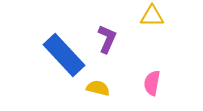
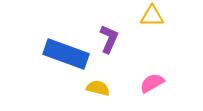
purple L-shape: moved 2 px right
blue rectangle: moved 2 px right, 1 px up; rotated 27 degrees counterclockwise
pink semicircle: rotated 50 degrees clockwise
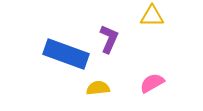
yellow semicircle: rotated 20 degrees counterclockwise
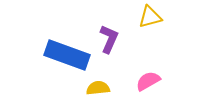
yellow triangle: moved 2 px left, 1 px down; rotated 15 degrees counterclockwise
blue rectangle: moved 1 px right, 1 px down
pink semicircle: moved 4 px left, 2 px up
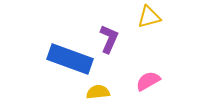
yellow triangle: moved 1 px left
blue rectangle: moved 3 px right, 4 px down
yellow semicircle: moved 4 px down
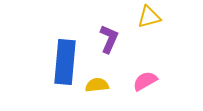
blue rectangle: moved 5 px left, 3 px down; rotated 75 degrees clockwise
pink semicircle: moved 3 px left
yellow semicircle: moved 1 px left, 7 px up
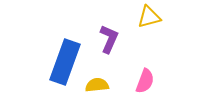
blue rectangle: rotated 15 degrees clockwise
pink semicircle: rotated 140 degrees clockwise
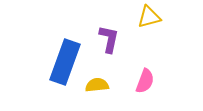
purple L-shape: rotated 12 degrees counterclockwise
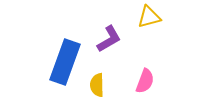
purple L-shape: rotated 48 degrees clockwise
yellow semicircle: rotated 85 degrees counterclockwise
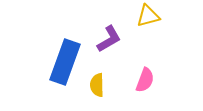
yellow triangle: moved 1 px left, 1 px up
pink semicircle: moved 1 px up
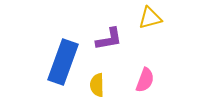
yellow triangle: moved 2 px right, 2 px down
purple L-shape: rotated 20 degrees clockwise
blue rectangle: moved 2 px left
